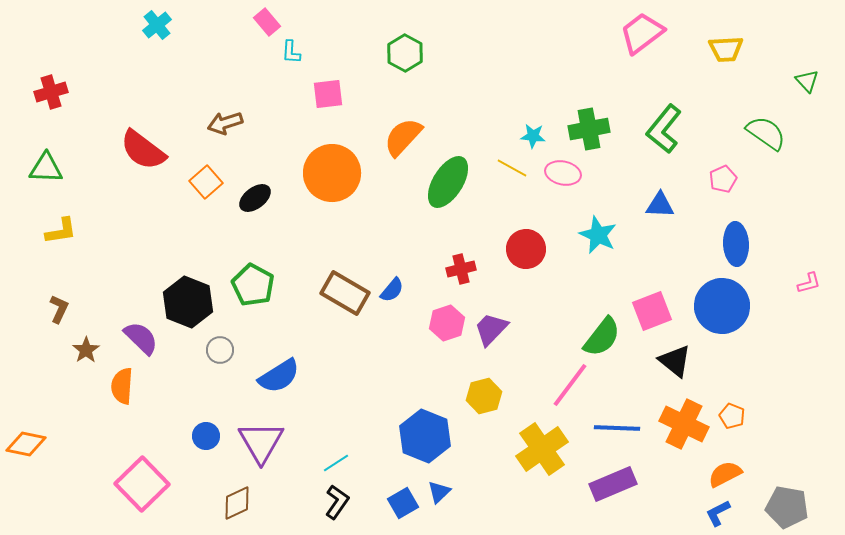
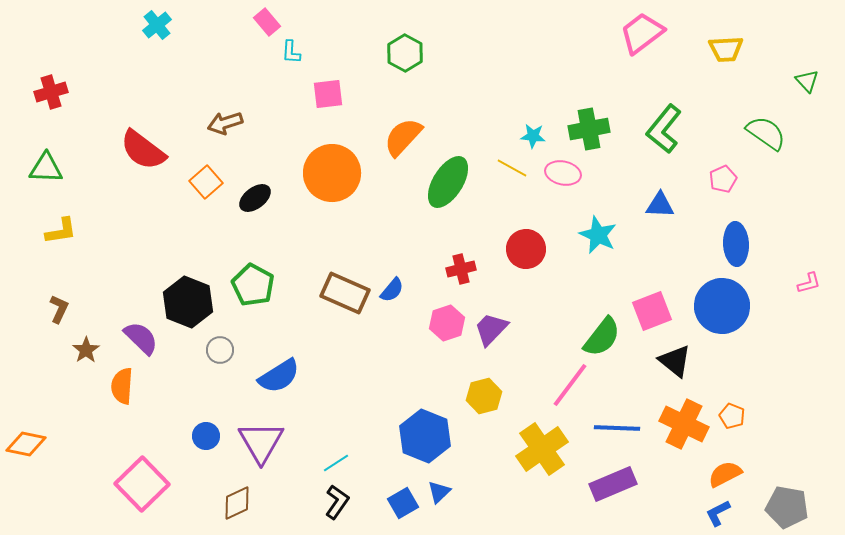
brown rectangle at (345, 293): rotated 6 degrees counterclockwise
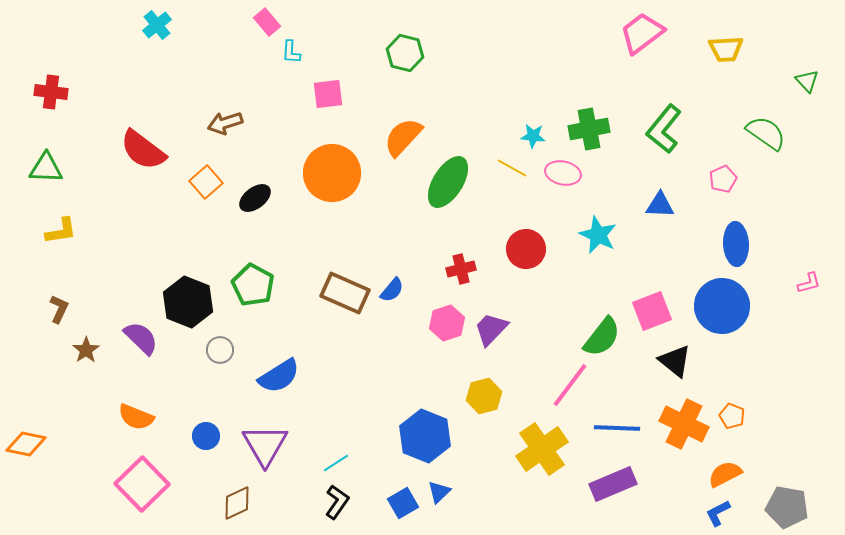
green hexagon at (405, 53): rotated 15 degrees counterclockwise
red cross at (51, 92): rotated 24 degrees clockwise
orange semicircle at (122, 386): moved 14 px right, 31 px down; rotated 72 degrees counterclockwise
purple triangle at (261, 442): moved 4 px right, 3 px down
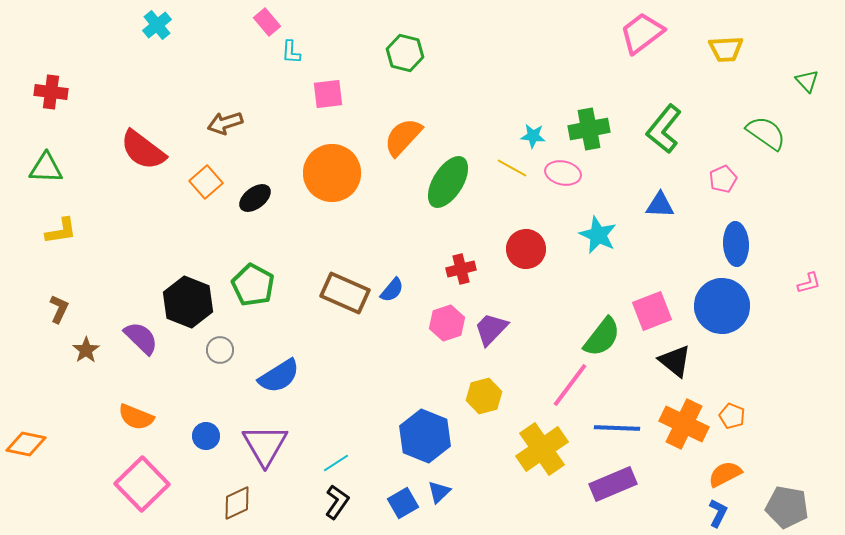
blue L-shape at (718, 513): rotated 144 degrees clockwise
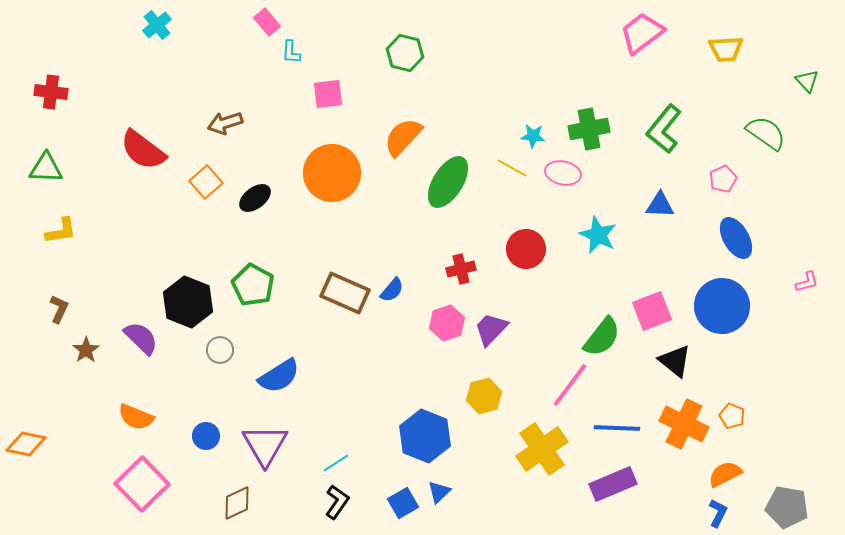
blue ellipse at (736, 244): moved 6 px up; rotated 27 degrees counterclockwise
pink L-shape at (809, 283): moved 2 px left, 1 px up
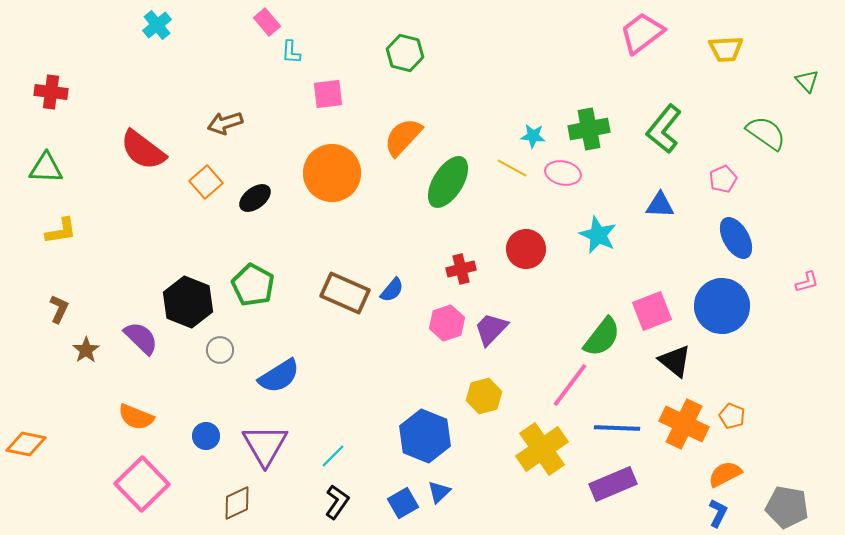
cyan line at (336, 463): moved 3 px left, 7 px up; rotated 12 degrees counterclockwise
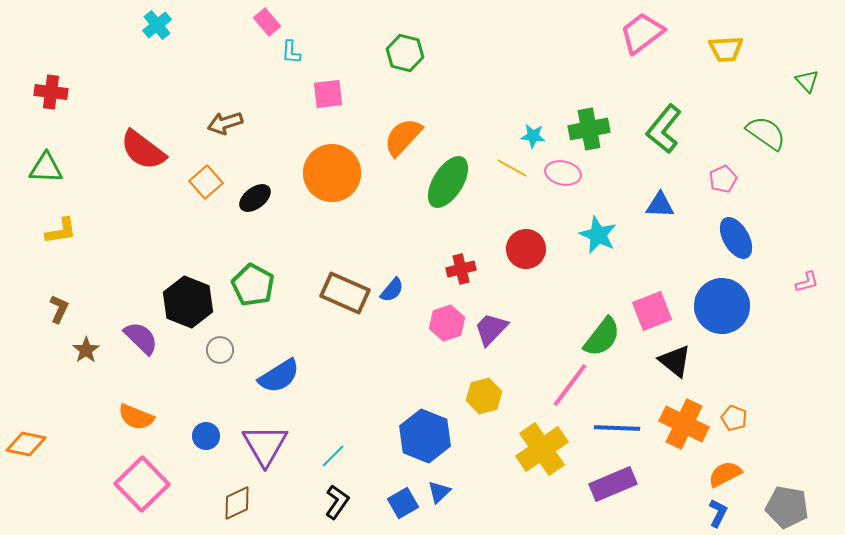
orange pentagon at (732, 416): moved 2 px right, 2 px down
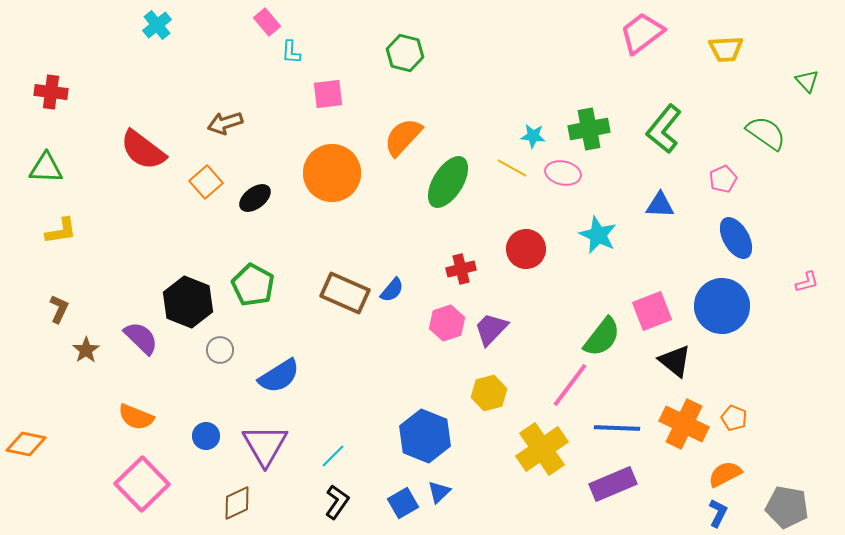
yellow hexagon at (484, 396): moved 5 px right, 3 px up
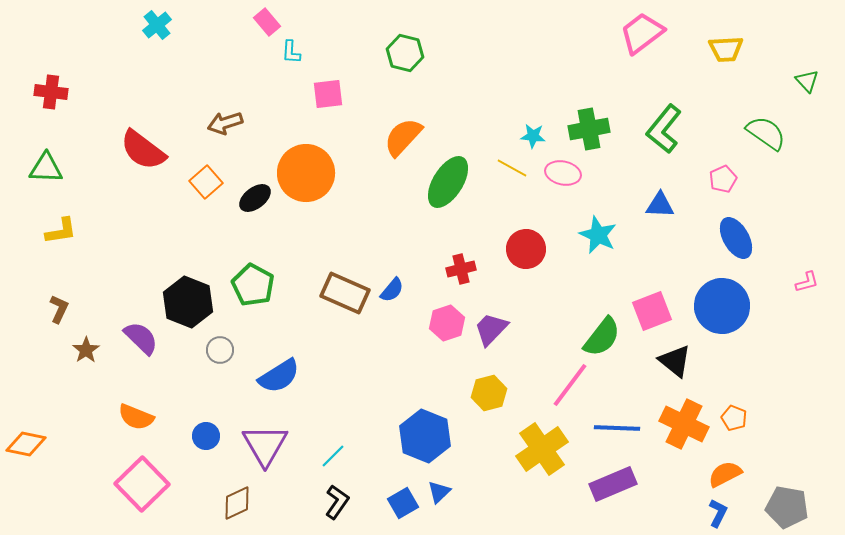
orange circle at (332, 173): moved 26 px left
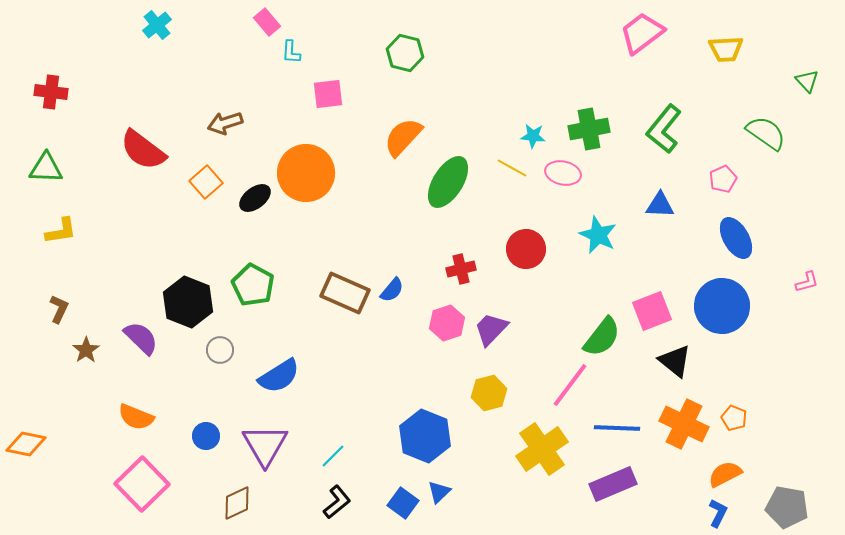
black L-shape at (337, 502): rotated 16 degrees clockwise
blue square at (403, 503): rotated 24 degrees counterclockwise
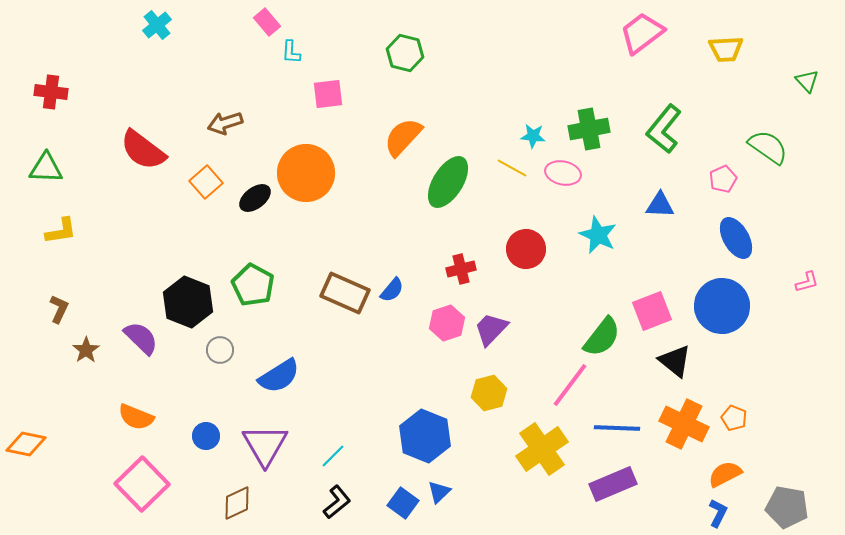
green semicircle at (766, 133): moved 2 px right, 14 px down
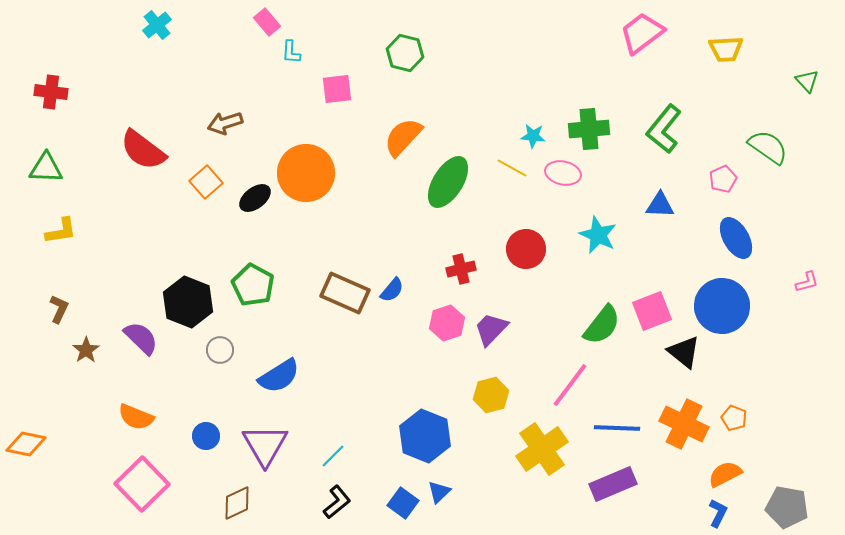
pink square at (328, 94): moved 9 px right, 5 px up
green cross at (589, 129): rotated 6 degrees clockwise
green semicircle at (602, 337): moved 12 px up
black triangle at (675, 361): moved 9 px right, 9 px up
yellow hexagon at (489, 393): moved 2 px right, 2 px down
